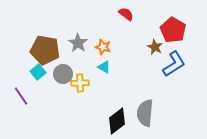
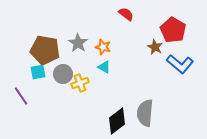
blue L-shape: moved 6 px right; rotated 72 degrees clockwise
cyan square: rotated 28 degrees clockwise
yellow cross: rotated 18 degrees counterclockwise
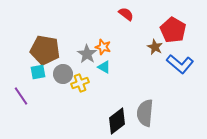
gray star: moved 9 px right, 11 px down
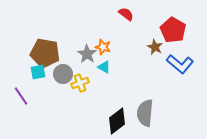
brown pentagon: moved 3 px down
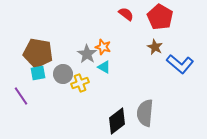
red pentagon: moved 13 px left, 13 px up
brown pentagon: moved 7 px left
cyan square: moved 1 px down
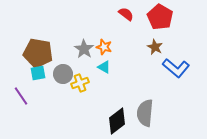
orange star: moved 1 px right
gray star: moved 3 px left, 5 px up
blue L-shape: moved 4 px left, 4 px down
